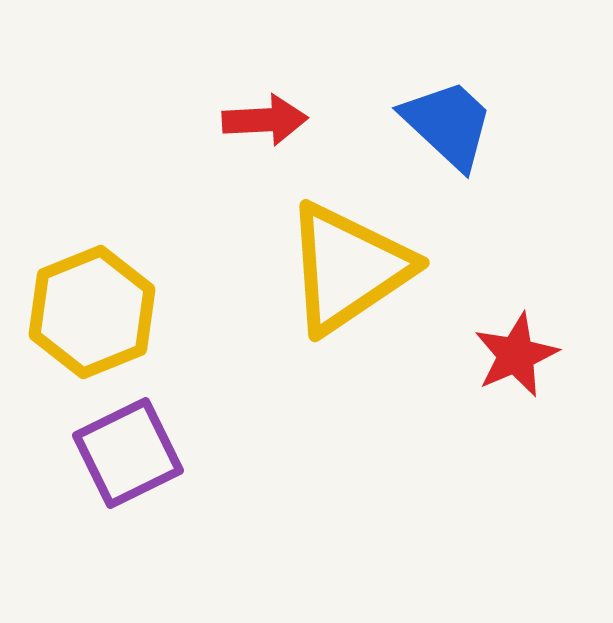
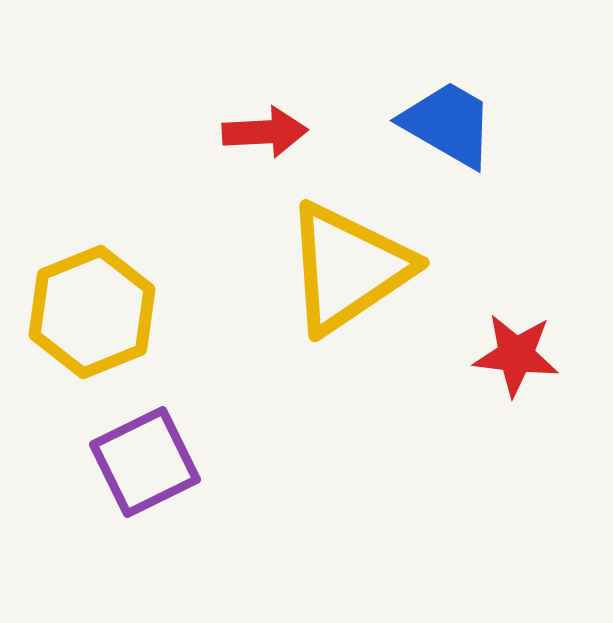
red arrow: moved 12 px down
blue trapezoid: rotated 13 degrees counterclockwise
red star: rotated 30 degrees clockwise
purple square: moved 17 px right, 9 px down
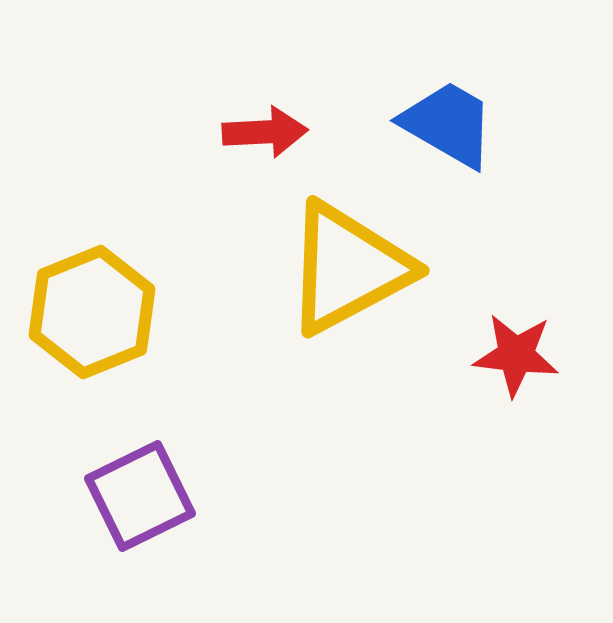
yellow triangle: rotated 6 degrees clockwise
purple square: moved 5 px left, 34 px down
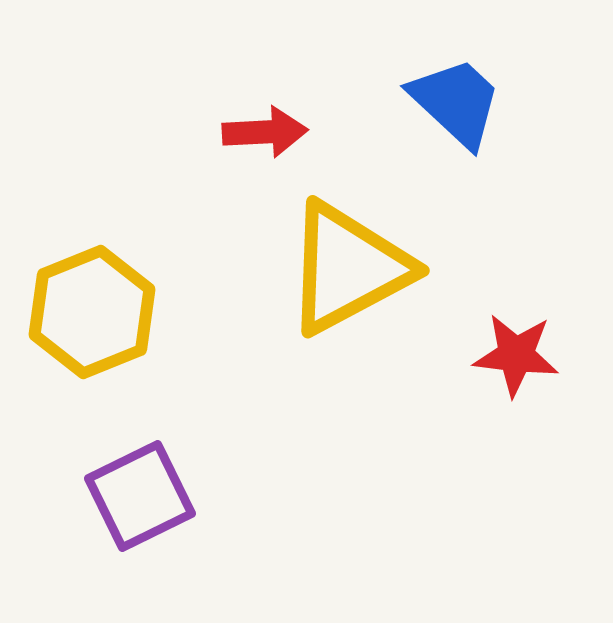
blue trapezoid: moved 8 px right, 22 px up; rotated 13 degrees clockwise
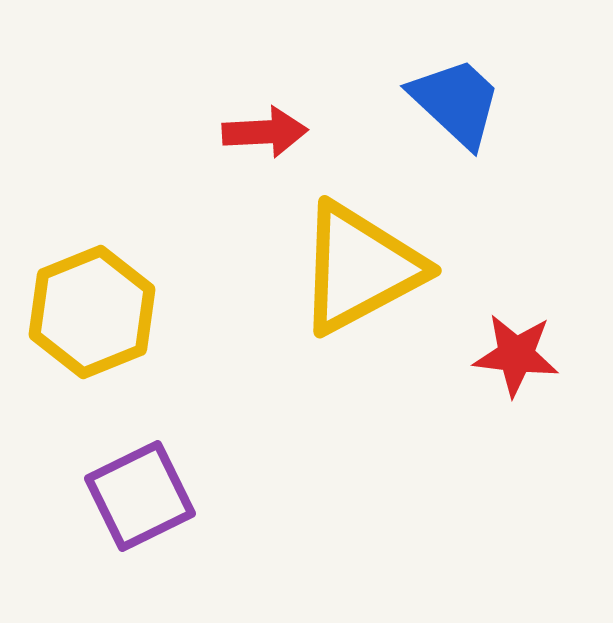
yellow triangle: moved 12 px right
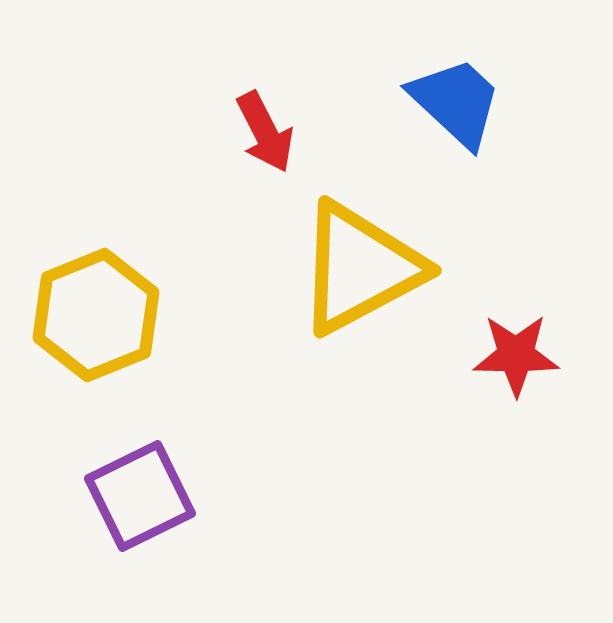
red arrow: rotated 66 degrees clockwise
yellow hexagon: moved 4 px right, 3 px down
red star: rotated 6 degrees counterclockwise
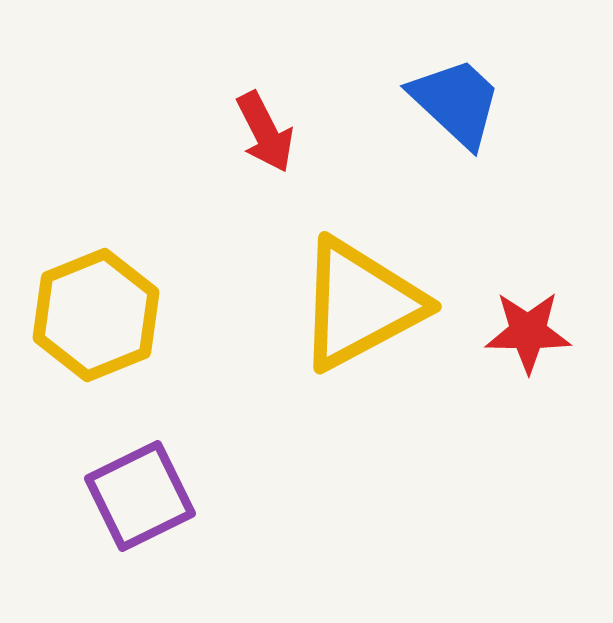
yellow triangle: moved 36 px down
red star: moved 12 px right, 23 px up
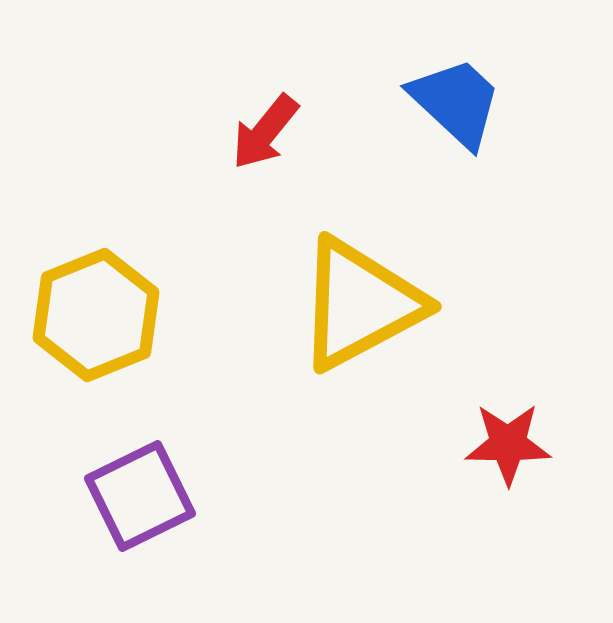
red arrow: rotated 66 degrees clockwise
red star: moved 20 px left, 112 px down
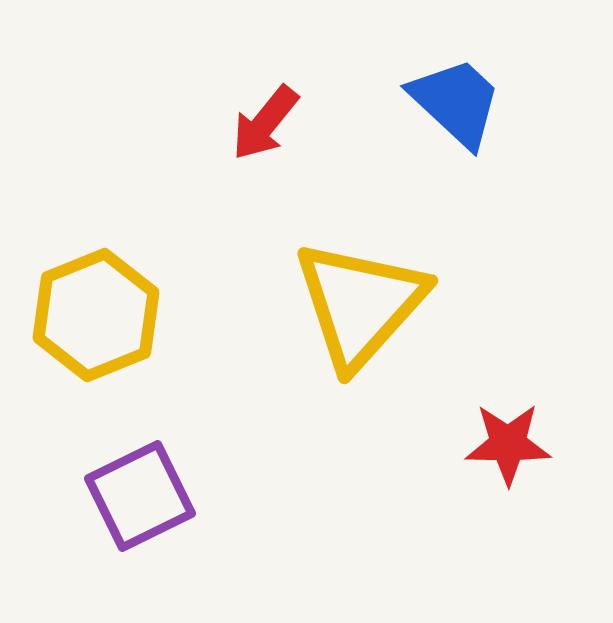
red arrow: moved 9 px up
yellow triangle: rotated 20 degrees counterclockwise
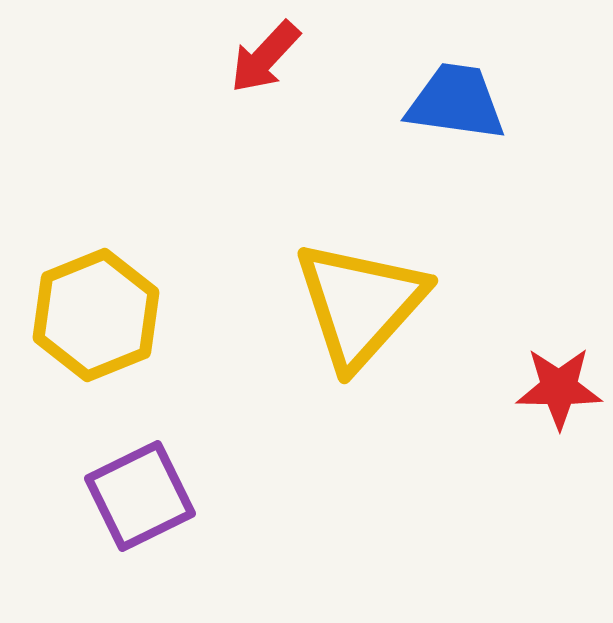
blue trapezoid: rotated 35 degrees counterclockwise
red arrow: moved 66 px up; rotated 4 degrees clockwise
red star: moved 51 px right, 56 px up
